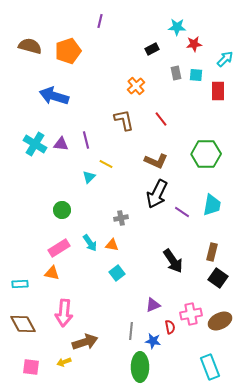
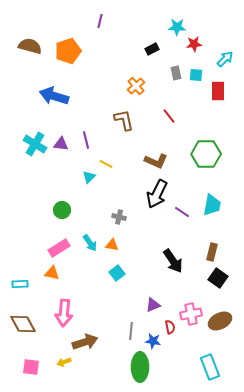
red line at (161, 119): moved 8 px right, 3 px up
gray cross at (121, 218): moved 2 px left, 1 px up; rotated 24 degrees clockwise
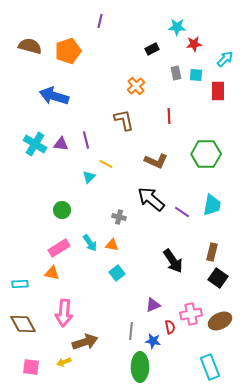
red line at (169, 116): rotated 35 degrees clockwise
black arrow at (157, 194): moved 6 px left, 5 px down; rotated 104 degrees clockwise
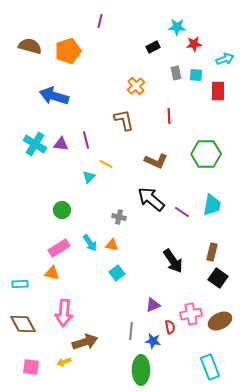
black rectangle at (152, 49): moved 1 px right, 2 px up
cyan arrow at (225, 59): rotated 24 degrees clockwise
green ellipse at (140, 367): moved 1 px right, 3 px down
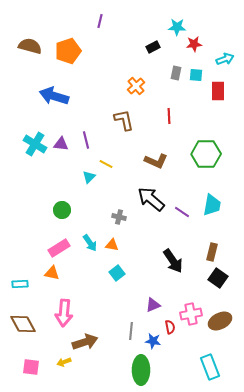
gray rectangle at (176, 73): rotated 24 degrees clockwise
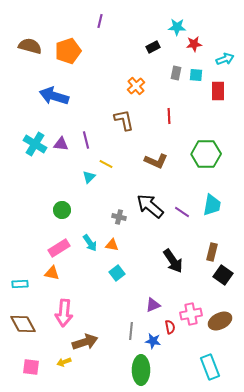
black arrow at (151, 199): moved 1 px left, 7 px down
black square at (218, 278): moved 5 px right, 3 px up
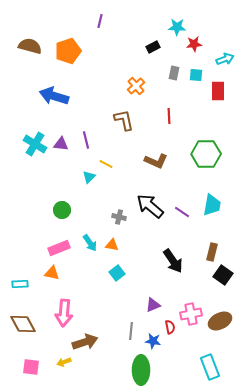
gray rectangle at (176, 73): moved 2 px left
pink rectangle at (59, 248): rotated 10 degrees clockwise
